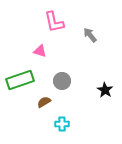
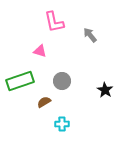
green rectangle: moved 1 px down
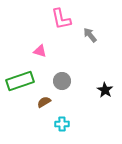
pink L-shape: moved 7 px right, 3 px up
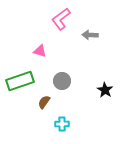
pink L-shape: rotated 65 degrees clockwise
gray arrow: rotated 49 degrees counterclockwise
brown semicircle: rotated 24 degrees counterclockwise
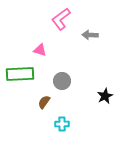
pink triangle: moved 1 px up
green rectangle: moved 7 px up; rotated 16 degrees clockwise
black star: moved 6 px down; rotated 14 degrees clockwise
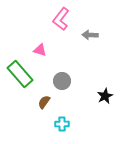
pink L-shape: rotated 15 degrees counterclockwise
green rectangle: rotated 52 degrees clockwise
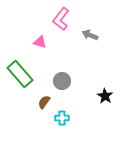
gray arrow: rotated 21 degrees clockwise
pink triangle: moved 8 px up
black star: rotated 14 degrees counterclockwise
cyan cross: moved 6 px up
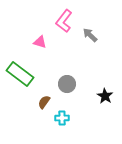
pink L-shape: moved 3 px right, 2 px down
gray arrow: rotated 21 degrees clockwise
green rectangle: rotated 12 degrees counterclockwise
gray circle: moved 5 px right, 3 px down
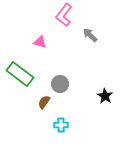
pink L-shape: moved 6 px up
gray circle: moved 7 px left
cyan cross: moved 1 px left, 7 px down
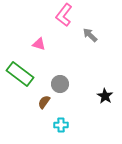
pink triangle: moved 1 px left, 2 px down
